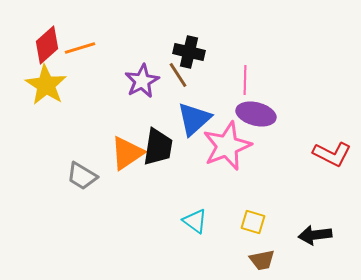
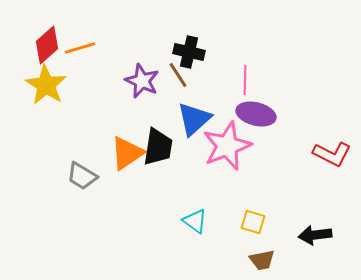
purple star: rotated 20 degrees counterclockwise
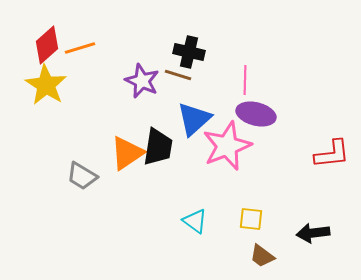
brown line: rotated 40 degrees counterclockwise
red L-shape: rotated 33 degrees counterclockwise
yellow square: moved 2 px left, 3 px up; rotated 10 degrees counterclockwise
black arrow: moved 2 px left, 2 px up
brown trapezoid: moved 4 px up; rotated 48 degrees clockwise
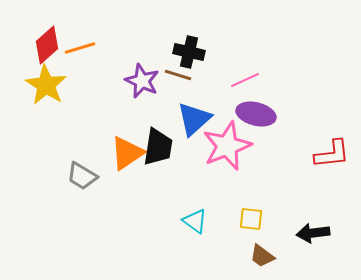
pink line: rotated 64 degrees clockwise
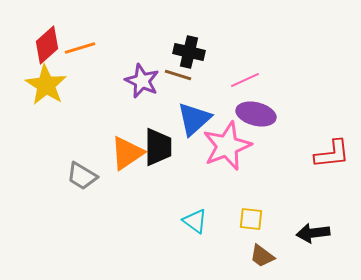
black trapezoid: rotated 9 degrees counterclockwise
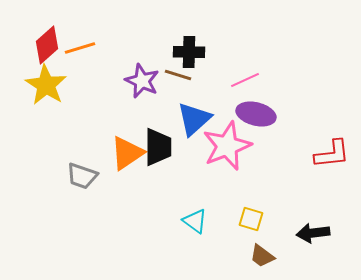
black cross: rotated 12 degrees counterclockwise
gray trapezoid: rotated 12 degrees counterclockwise
yellow square: rotated 10 degrees clockwise
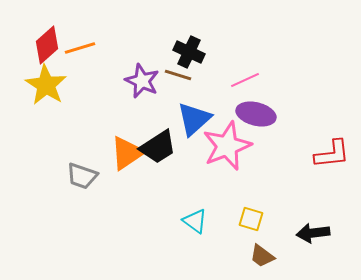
black cross: rotated 24 degrees clockwise
black trapezoid: rotated 57 degrees clockwise
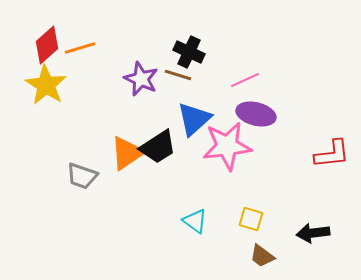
purple star: moved 1 px left, 2 px up
pink star: rotated 15 degrees clockwise
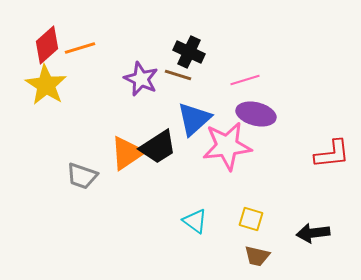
pink line: rotated 8 degrees clockwise
brown trapezoid: moved 5 px left; rotated 24 degrees counterclockwise
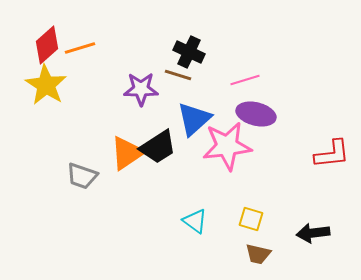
purple star: moved 10 px down; rotated 24 degrees counterclockwise
brown trapezoid: moved 1 px right, 2 px up
